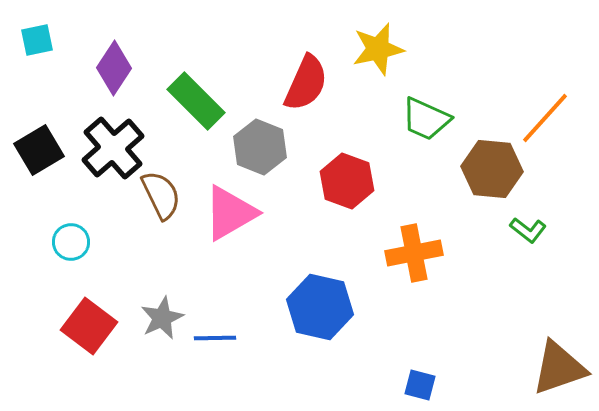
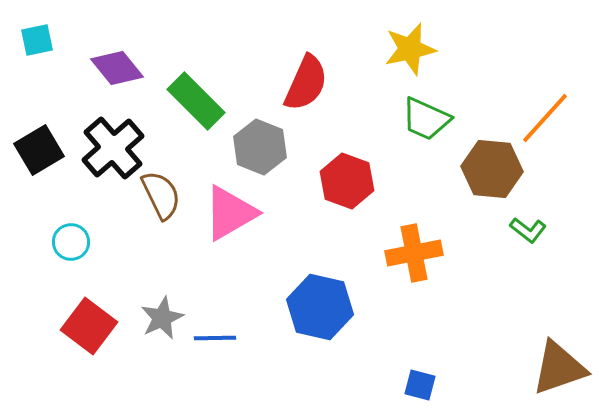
yellow star: moved 32 px right
purple diamond: moved 3 px right; rotated 72 degrees counterclockwise
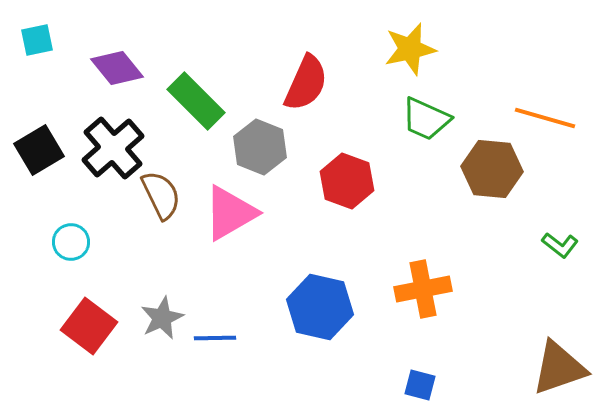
orange line: rotated 64 degrees clockwise
green L-shape: moved 32 px right, 15 px down
orange cross: moved 9 px right, 36 px down
